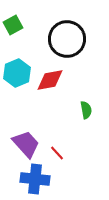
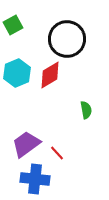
red diamond: moved 5 px up; rotated 20 degrees counterclockwise
purple trapezoid: rotated 84 degrees counterclockwise
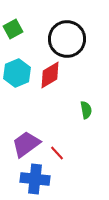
green square: moved 4 px down
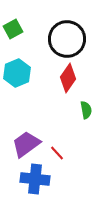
red diamond: moved 18 px right, 3 px down; rotated 24 degrees counterclockwise
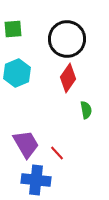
green square: rotated 24 degrees clockwise
purple trapezoid: rotated 96 degrees clockwise
blue cross: moved 1 px right, 1 px down
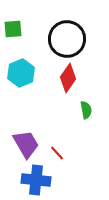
cyan hexagon: moved 4 px right
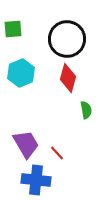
red diamond: rotated 20 degrees counterclockwise
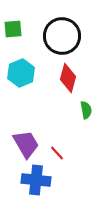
black circle: moved 5 px left, 3 px up
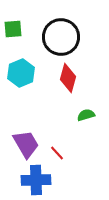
black circle: moved 1 px left, 1 px down
green semicircle: moved 5 px down; rotated 96 degrees counterclockwise
blue cross: rotated 8 degrees counterclockwise
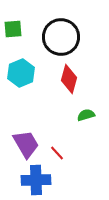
red diamond: moved 1 px right, 1 px down
